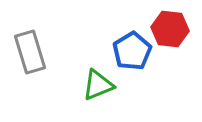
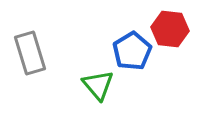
gray rectangle: moved 1 px down
green triangle: rotated 48 degrees counterclockwise
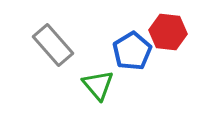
red hexagon: moved 2 px left, 3 px down
gray rectangle: moved 23 px right, 8 px up; rotated 24 degrees counterclockwise
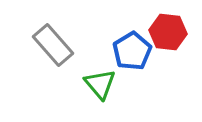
green triangle: moved 2 px right, 1 px up
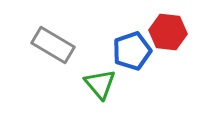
gray rectangle: rotated 18 degrees counterclockwise
blue pentagon: rotated 12 degrees clockwise
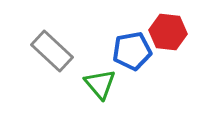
gray rectangle: moved 1 px left, 6 px down; rotated 12 degrees clockwise
blue pentagon: rotated 9 degrees clockwise
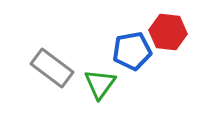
gray rectangle: moved 17 px down; rotated 6 degrees counterclockwise
green triangle: rotated 16 degrees clockwise
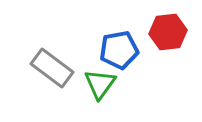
red hexagon: rotated 12 degrees counterclockwise
blue pentagon: moved 13 px left, 1 px up
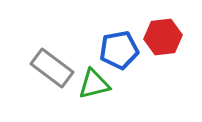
red hexagon: moved 5 px left, 5 px down
green triangle: moved 6 px left; rotated 40 degrees clockwise
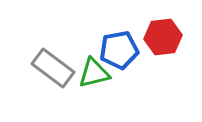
gray rectangle: moved 1 px right
green triangle: moved 11 px up
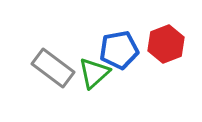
red hexagon: moved 3 px right, 7 px down; rotated 15 degrees counterclockwise
green triangle: rotated 28 degrees counterclockwise
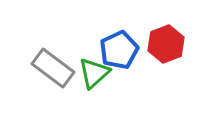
blue pentagon: rotated 15 degrees counterclockwise
